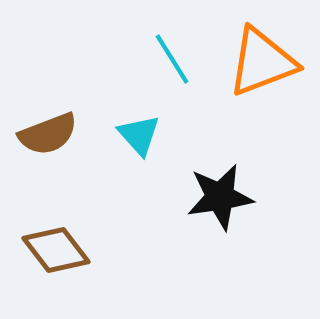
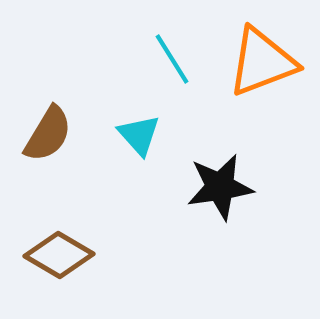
brown semicircle: rotated 38 degrees counterclockwise
black star: moved 10 px up
brown diamond: moved 3 px right, 5 px down; rotated 22 degrees counterclockwise
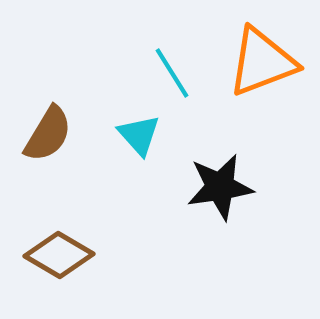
cyan line: moved 14 px down
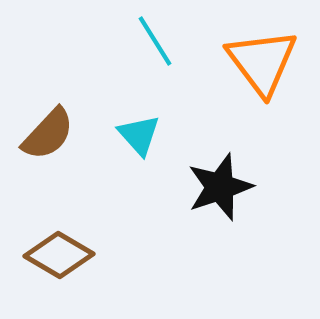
orange triangle: rotated 46 degrees counterclockwise
cyan line: moved 17 px left, 32 px up
brown semicircle: rotated 12 degrees clockwise
black star: rotated 10 degrees counterclockwise
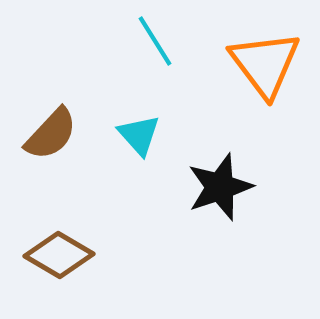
orange triangle: moved 3 px right, 2 px down
brown semicircle: moved 3 px right
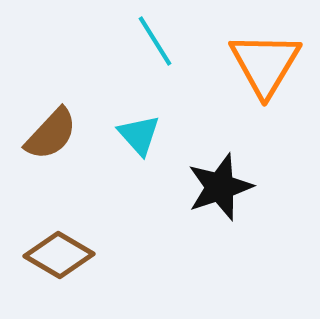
orange triangle: rotated 8 degrees clockwise
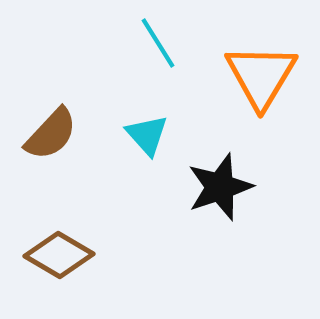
cyan line: moved 3 px right, 2 px down
orange triangle: moved 4 px left, 12 px down
cyan triangle: moved 8 px right
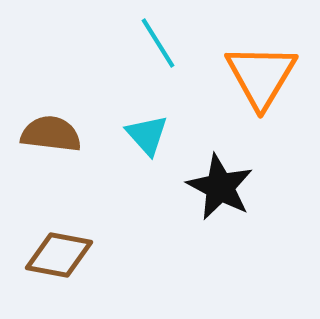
brown semicircle: rotated 126 degrees counterclockwise
black star: rotated 26 degrees counterclockwise
brown diamond: rotated 20 degrees counterclockwise
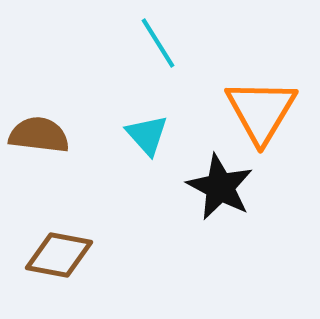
orange triangle: moved 35 px down
brown semicircle: moved 12 px left, 1 px down
